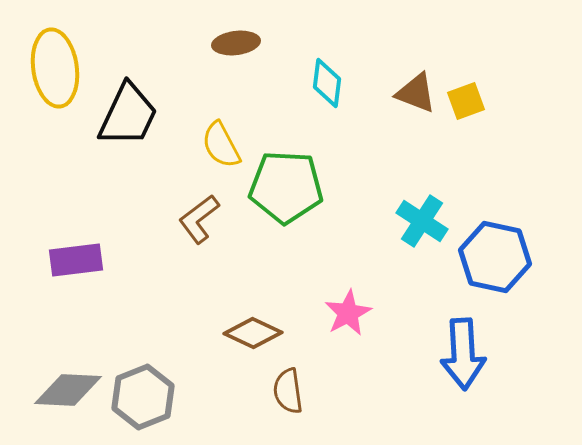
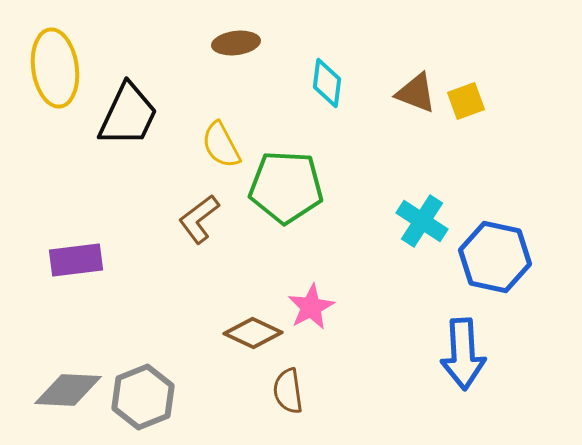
pink star: moved 37 px left, 6 px up
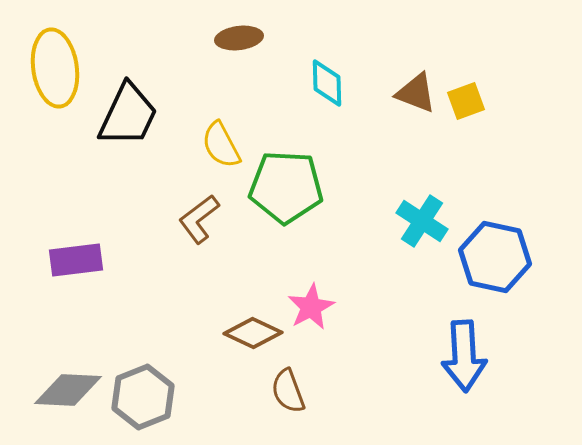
brown ellipse: moved 3 px right, 5 px up
cyan diamond: rotated 9 degrees counterclockwise
blue arrow: moved 1 px right, 2 px down
brown semicircle: rotated 12 degrees counterclockwise
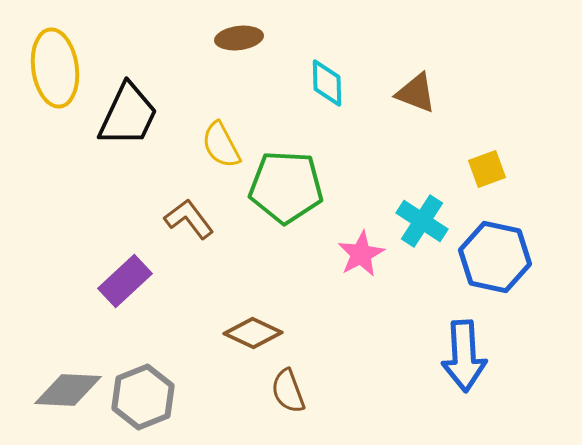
yellow square: moved 21 px right, 68 px down
brown L-shape: moved 10 px left; rotated 90 degrees clockwise
purple rectangle: moved 49 px right, 21 px down; rotated 36 degrees counterclockwise
pink star: moved 50 px right, 53 px up
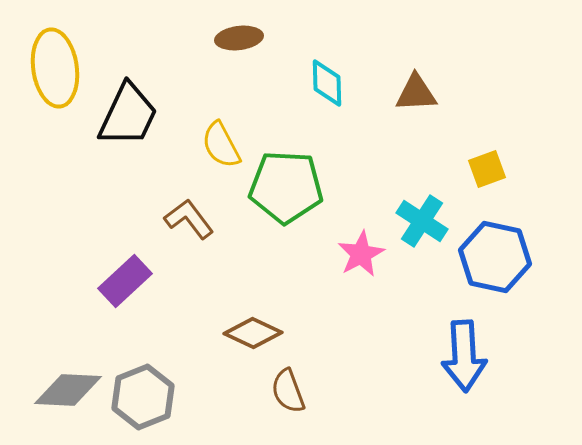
brown triangle: rotated 24 degrees counterclockwise
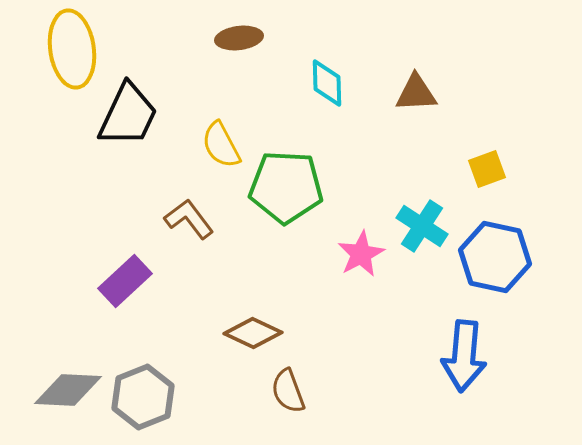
yellow ellipse: moved 17 px right, 19 px up
cyan cross: moved 5 px down
blue arrow: rotated 8 degrees clockwise
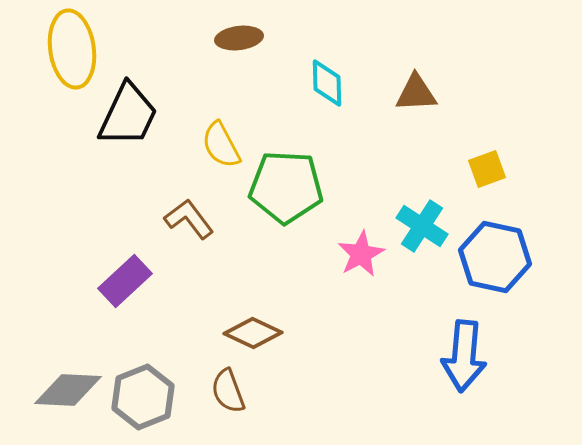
brown semicircle: moved 60 px left
